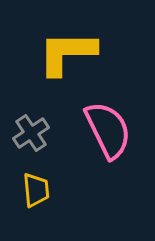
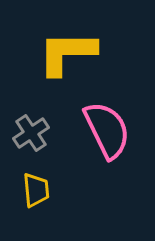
pink semicircle: moved 1 px left
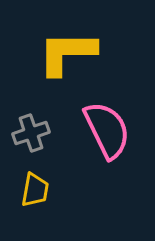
gray cross: rotated 15 degrees clockwise
yellow trapezoid: moved 1 px left; rotated 15 degrees clockwise
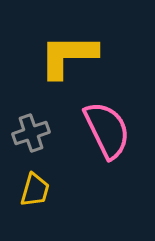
yellow L-shape: moved 1 px right, 3 px down
yellow trapezoid: rotated 6 degrees clockwise
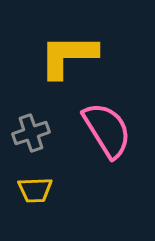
pink semicircle: rotated 6 degrees counterclockwise
yellow trapezoid: rotated 72 degrees clockwise
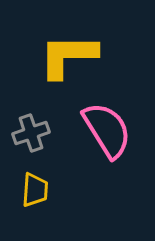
yellow trapezoid: rotated 84 degrees counterclockwise
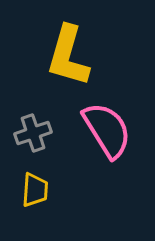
yellow L-shape: rotated 74 degrees counterclockwise
gray cross: moved 2 px right
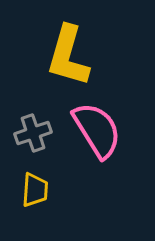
pink semicircle: moved 10 px left
